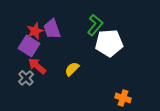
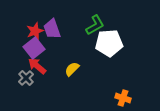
green L-shape: rotated 20 degrees clockwise
purple square: moved 5 px right, 2 px down; rotated 20 degrees clockwise
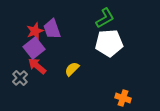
green L-shape: moved 10 px right, 7 px up
gray cross: moved 6 px left
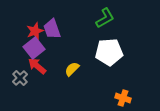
white pentagon: moved 9 px down
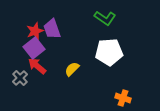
green L-shape: rotated 65 degrees clockwise
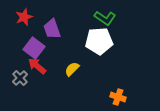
red star: moved 11 px left, 14 px up
purple square: rotated 15 degrees counterclockwise
white pentagon: moved 10 px left, 11 px up
orange cross: moved 5 px left, 1 px up
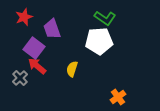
yellow semicircle: rotated 28 degrees counterclockwise
orange cross: rotated 35 degrees clockwise
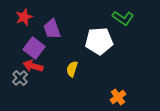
green L-shape: moved 18 px right
red arrow: moved 4 px left; rotated 24 degrees counterclockwise
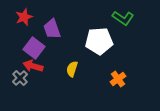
orange cross: moved 18 px up
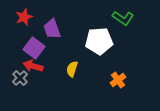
orange cross: moved 1 px down
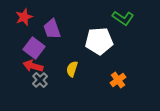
gray cross: moved 20 px right, 2 px down
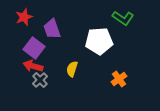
orange cross: moved 1 px right, 1 px up
